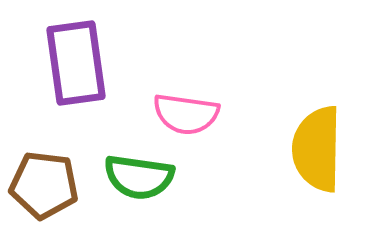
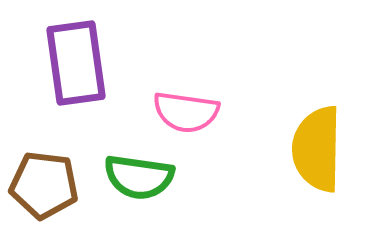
pink semicircle: moved 2 px up
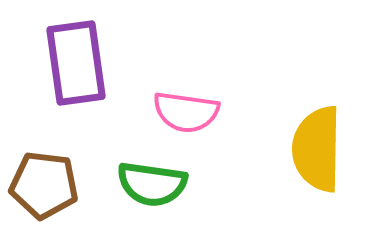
green semicircle: moved 13 px right, 7 px down
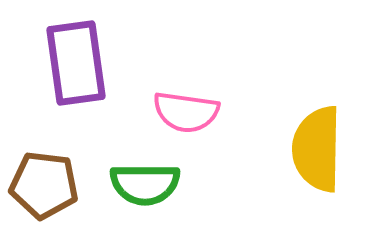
green semicircle: moved 7 px left; rotated 8 degrees counterclockwise
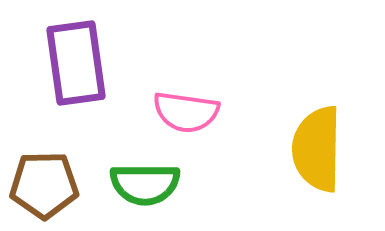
brown pentagon: rotated 8 degrees counterclockwise
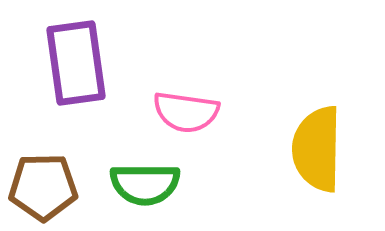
brown pentagon: moved 1 px left, 2 px down
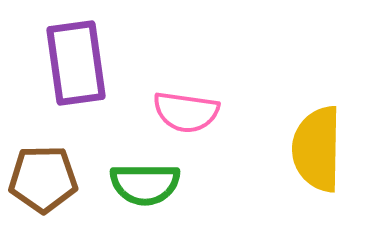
brown pentagon: moved 8 px up
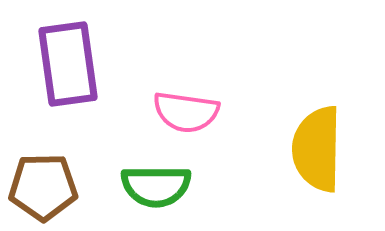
purple rectangle: moved 8 px left, 1 px down
brown pentagon: moved 8 px down
green semicircle: moved 11 px right, 2 px down
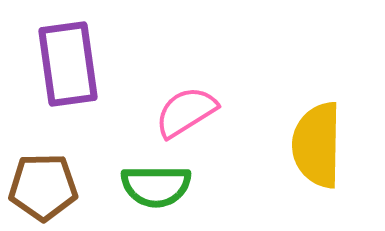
pink semicircle: rotated 140 degrees clockwise
yellow semicircle: moved 4 px up
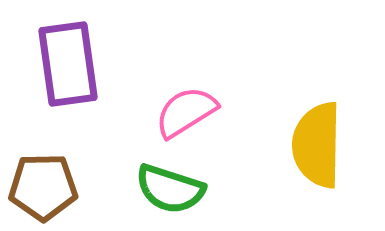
green semicircle: moved 14 px right, 3 px down; rotated 18 degrees clockwise
